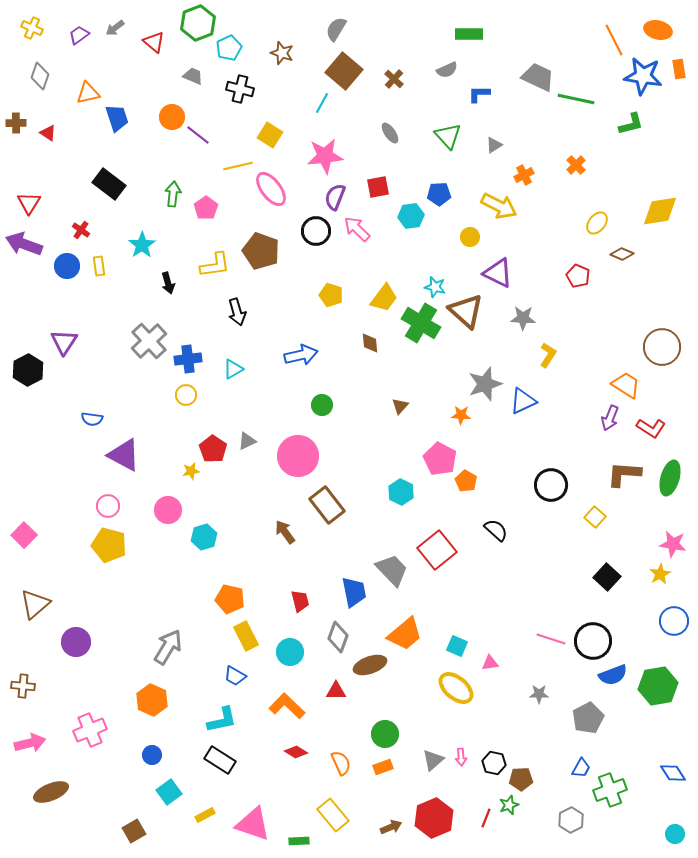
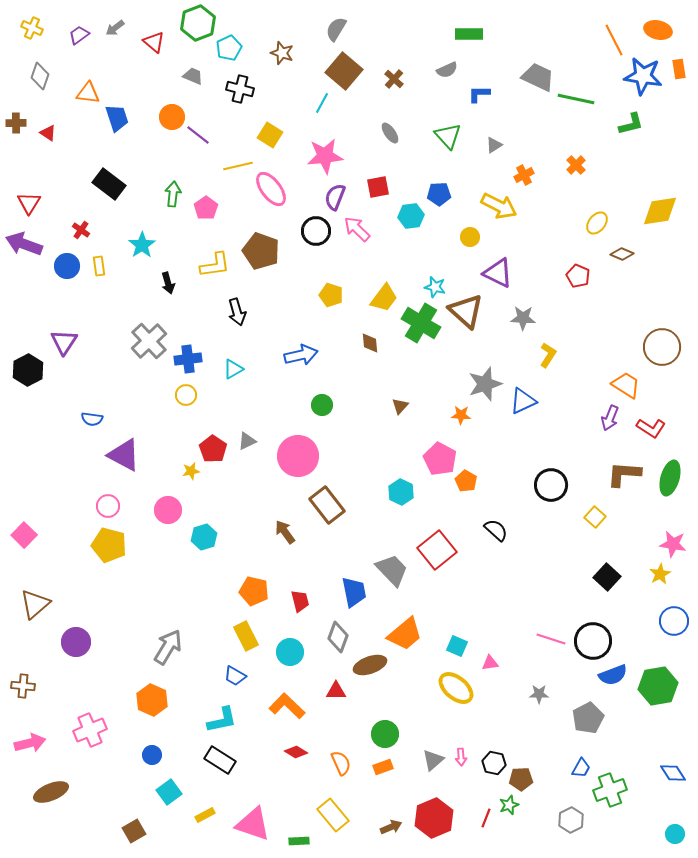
orange triangle at (88, 93): rotated 20 degrees clockwise
orange pentagon at (230, 599): moved 24 px right, 8 px up
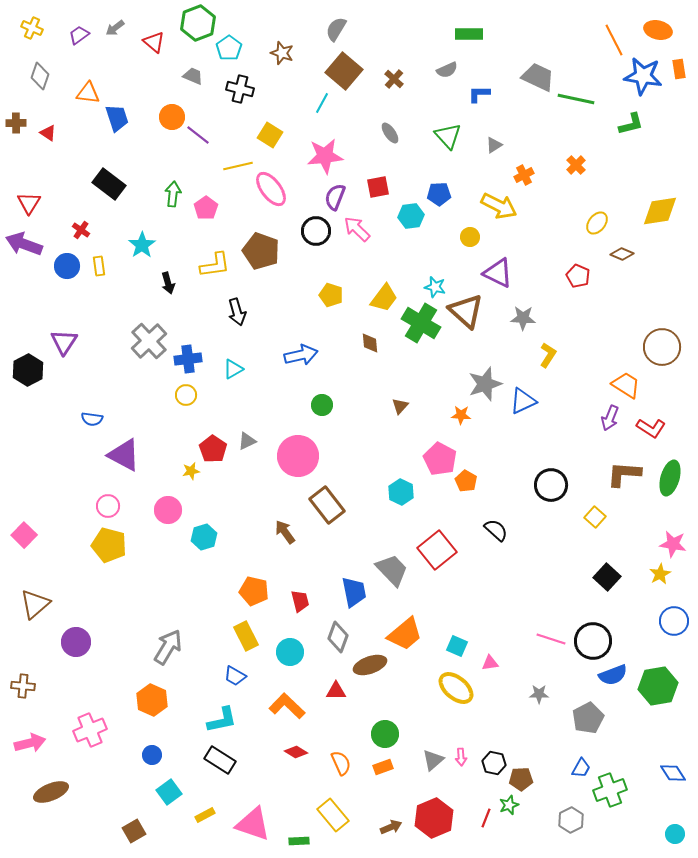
cyan pentagon at (229, 48): rotated 10 degrees counterclockwise
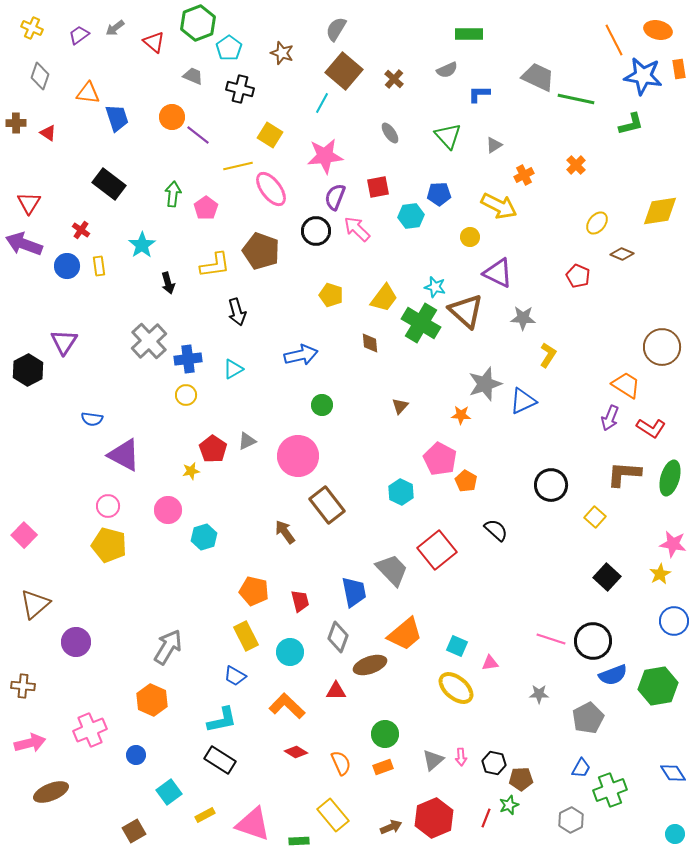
blue circle at (152, 755): moved 16 px left
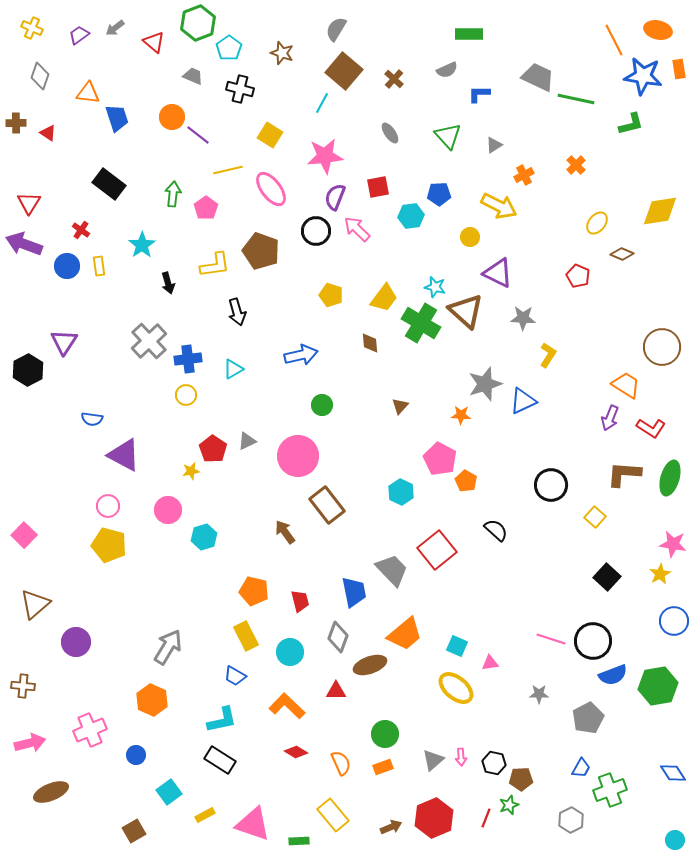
yellow line at (238, 166): moved 10 px left, 4 px down
cyan circle at (675, 834): moved 6 px down
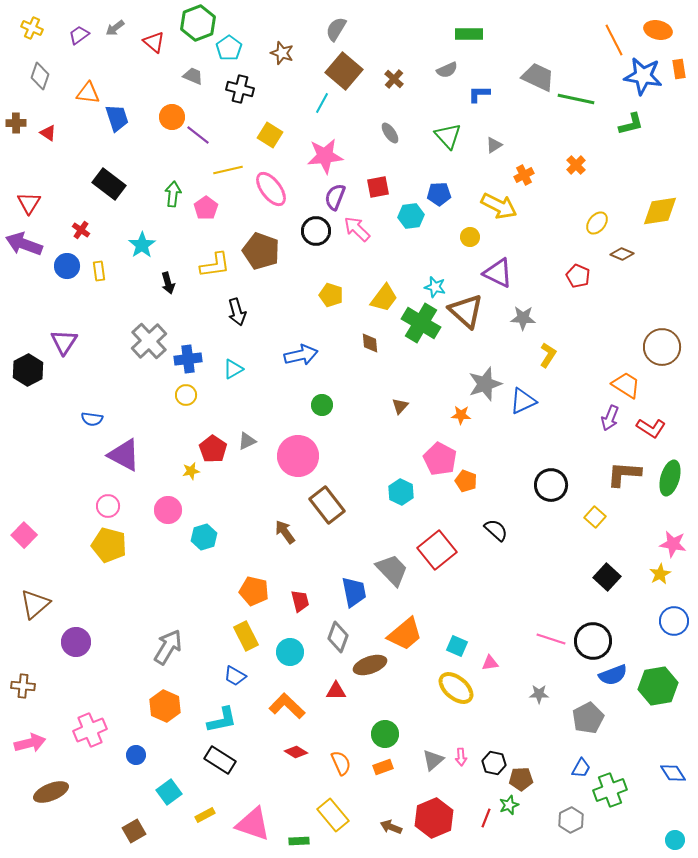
yellow rectangle at (99, 266): moved 5 px down
orange pentagon at (466, 481): rotated 10 degrees counterclockwise
orange hexagon at (152, 700): moved 13 px right, 6 px down
brown arrow at (391, 827): rotated 135 degrees counterclockwise
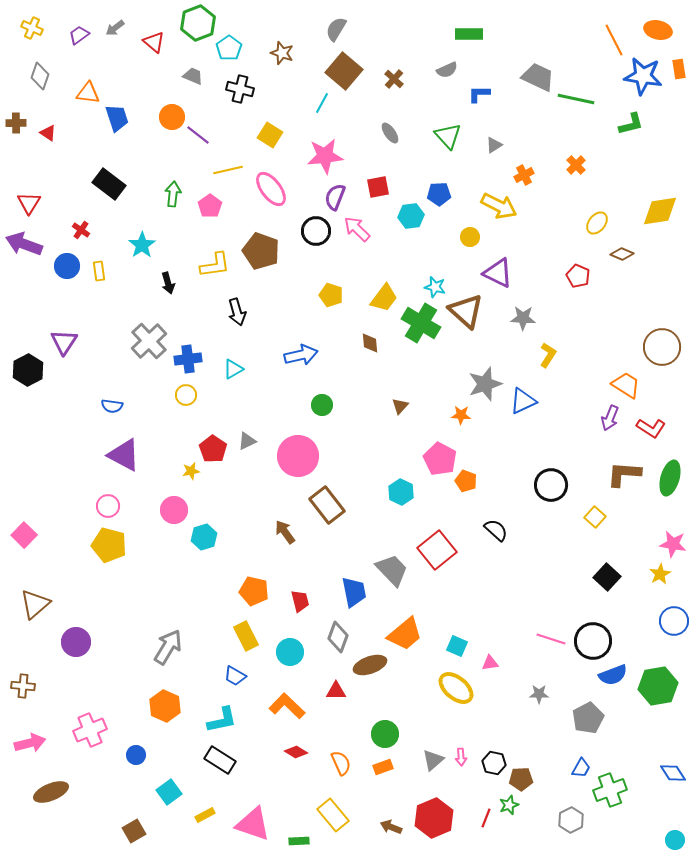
pink pentagon at (206, 208): moved 4 px right, 2 px up
blue semicircle at (92, 419): moved 20 px right, 13 px up
pink circle at (168, 510): moved 6 px right
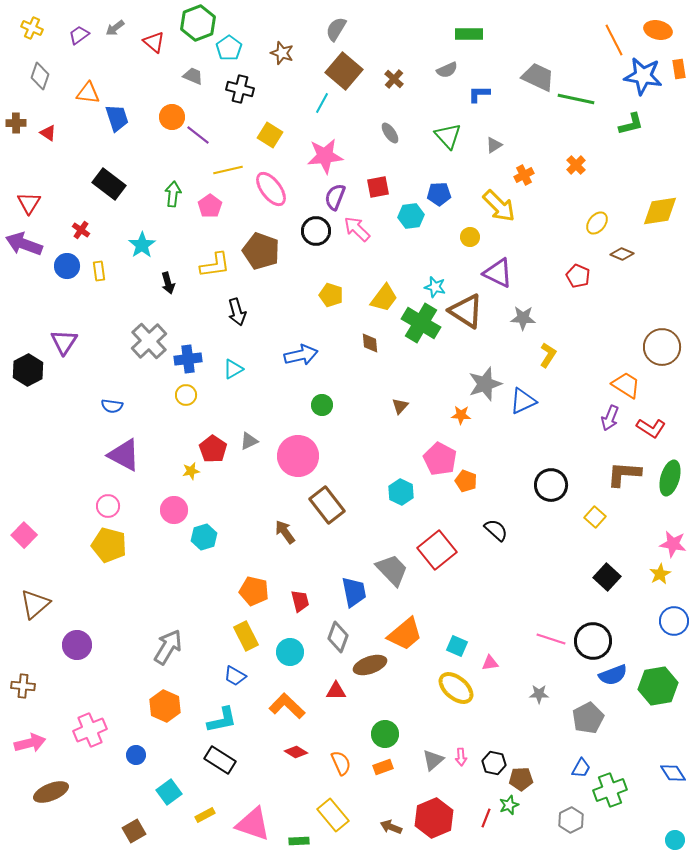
yellow arrow at (499, 206): rotated 18 degrees clockwise
brown triangle at (466, 311): rotated 9 degrees counterclockwise
gray triangle at (247, 441): moved 2 px right
purple circle at (76, 642): moved 1 px right, 3 px down
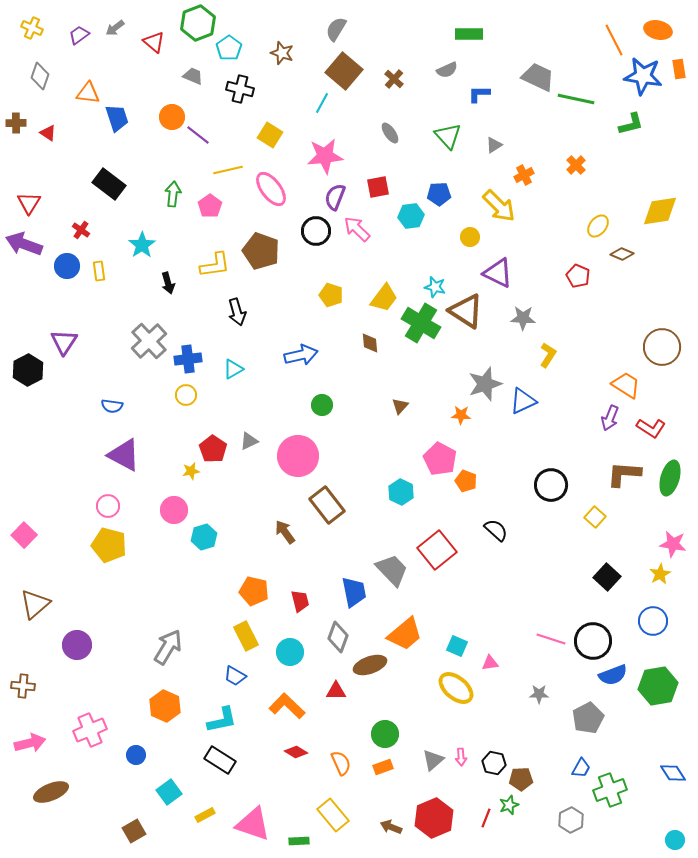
yellow ellipse at (597, 223): moved 1 px right, 3 px down
blue circle at (674, 621): moved 21 px left
